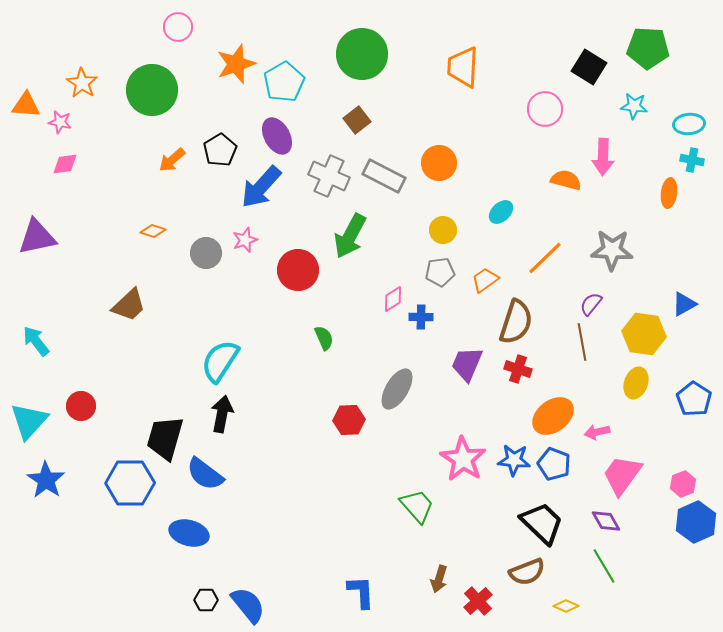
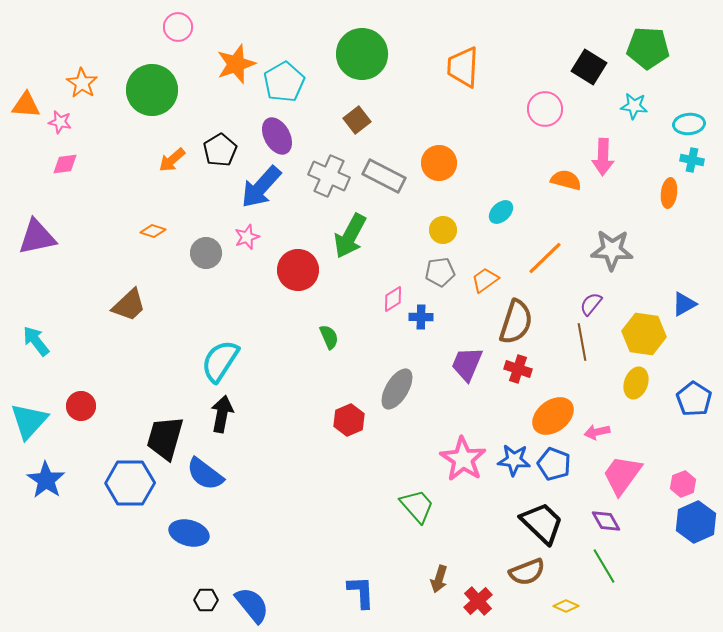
pink star at (245, 240): moved 2 px right, 3 px up
green semicircle at (324, 338): moved 5 px right, 1 px up
red hexagon at (349, 420): rotated 20 degrees counterclockwise
blue semicircle at (248, 605): moved 4 px right
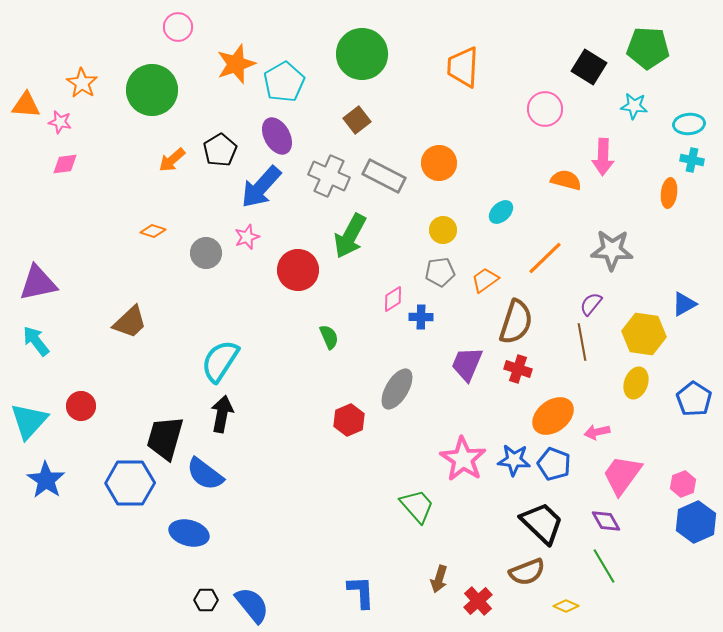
purple triangle at (37, 237): moved 1 px right, 46 px down
brown trapezoid at (129, 305): moved 1 px right, 17 px down
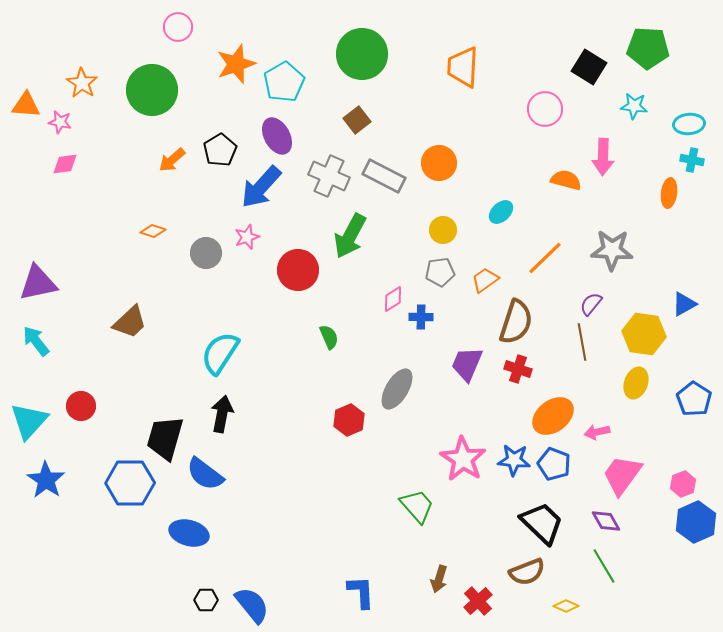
cyan semicircle at (220, 361): moved 8 px up
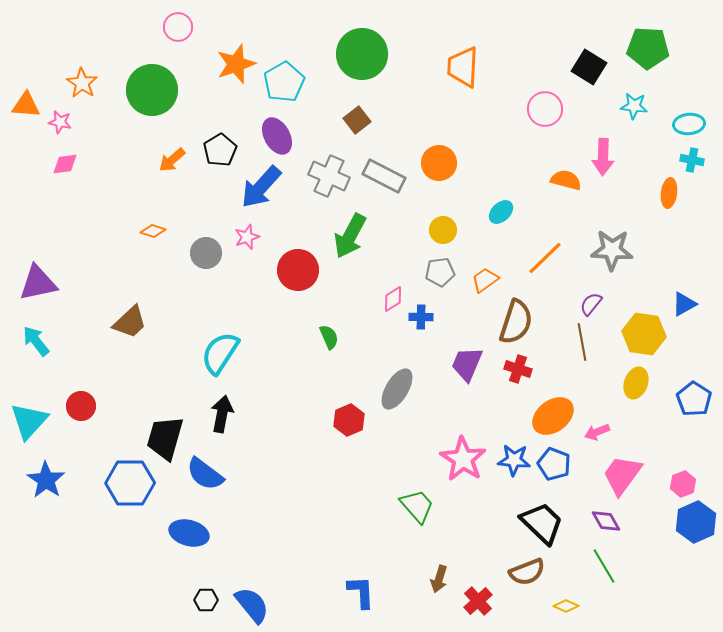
pink arrow at (597, 432): rotated 10 degrees counterclockwise
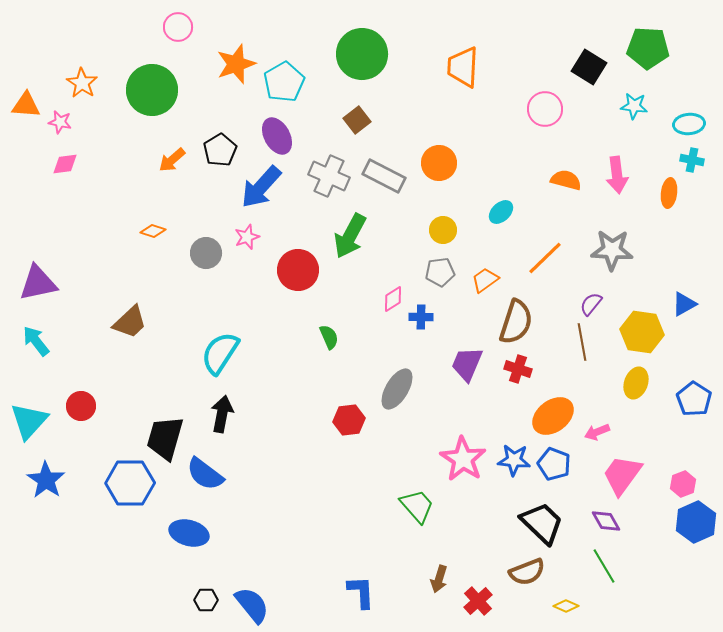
pink arrow at (603, 157): moved 14 px right, 18 px down; rotated 9 degrees counterclockwise
yellow hexagon at (644, 334): moved 2 px left, 2 px up
red hexagon at (349, 420): rotated 16 degrees clockwise
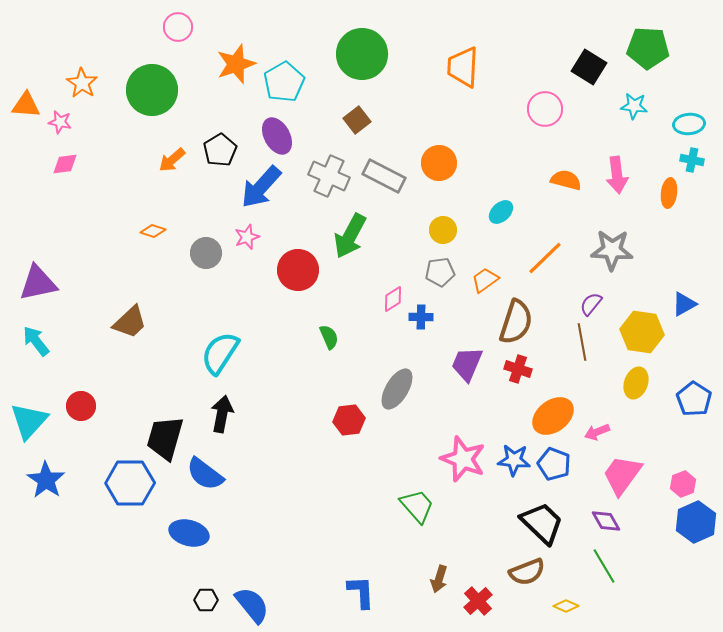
pink star at (463, 459): rotated 12 degrees counterclockwise
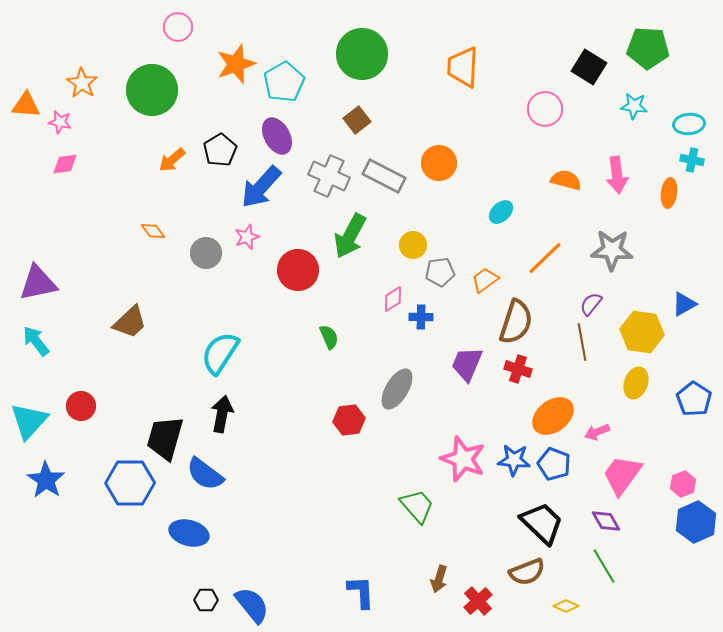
yellow circle at (443, 230): moved 30 px left, 15 px down
orange diamond at (153, 231): rotated 35 degrees clockwise
